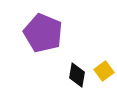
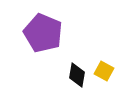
yellow square: rotated 24 degrees counterclockwise
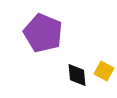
black diamond: rotated 15 degrees counterclockwise
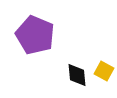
purple pentagon: moved 8 px left, 2 px down
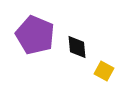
black diamond: moved 28 px up
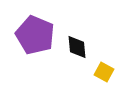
yellow square: moved 1 px down
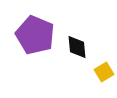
yellow square: rotated 30 degrees clockwise
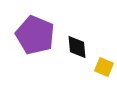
yellow square: moved 5 px up; rotated 36 degrees counterclockwise
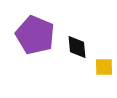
yellow square: rotated 24 degrees counterclockwise
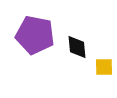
purple pentagon: rotated 12 degrees counterclockwise
